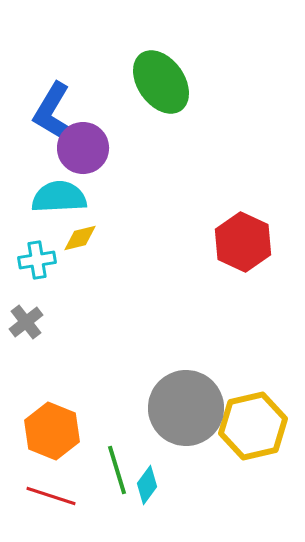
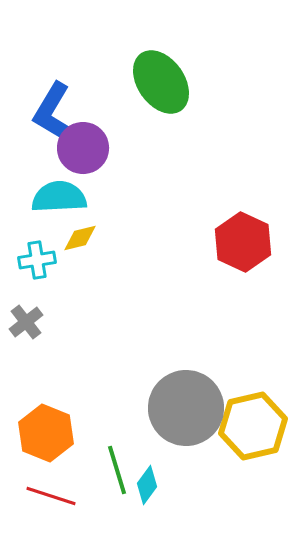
orange hexagon: moved 6 px left, 2 px down
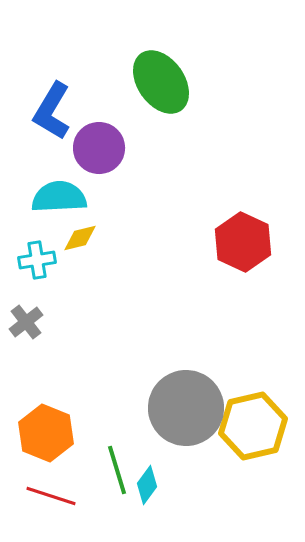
purple circle: moved 16 px right
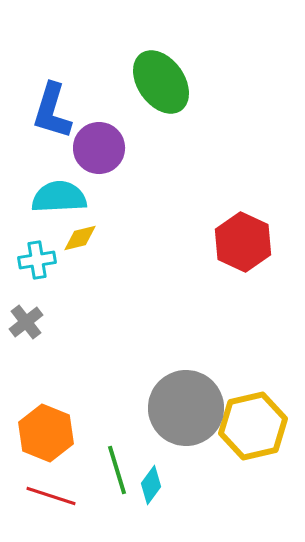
blue L-shape: rotated 14 degrees counterclockwise
cyan diamond: moved 4 px right
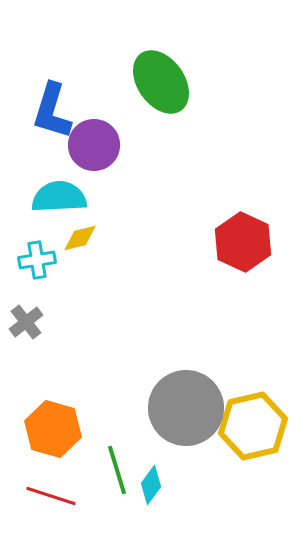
purple circle: moved 5 px left, 3 px up
orange hexagon: moved 7 px right, 4 px up; rotated 6 degrees counterclockwise
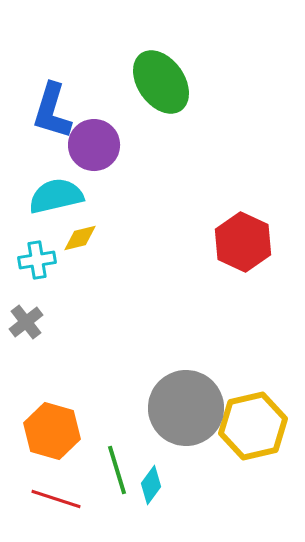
cyan semicircle: moved 3 px left, 1 px up; rotated 10 degrees counterclockwise
orange hexagon: moved 1 px left, 2 px down
red line: moved 5 px right, 3 px down
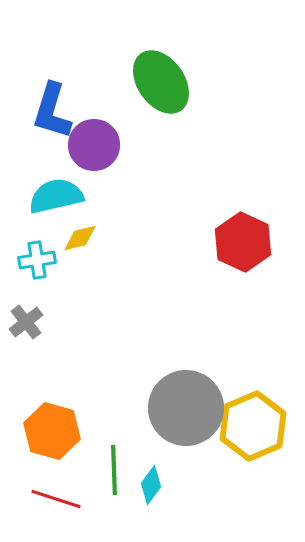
yellow hexagon: rotated 10 degrees counterclockwise
green line: moved 3 px left; rotated 15 degrees clockwise
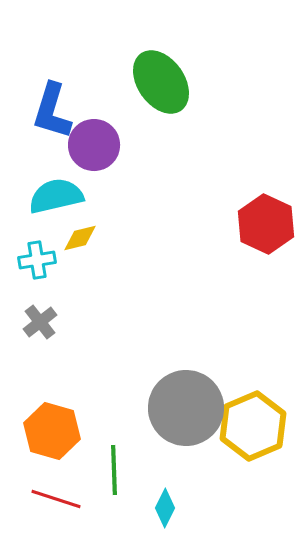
red hexagon: moved 23 px right, 18 px up
gray cross: moved 14 px right
cyan diamond: moved 14 px right, 23 px down; rotated 9 degrees counterclockwise
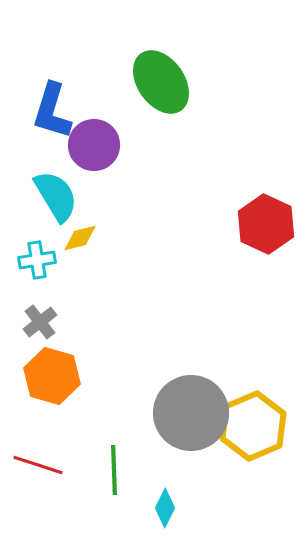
cyan semicircle: rotated 72 degrees clockwise
gray circle: moved 5 px right, 5 px down
orange hexagon: moved 55 px up
red line: moved 18 px left, 34 px up
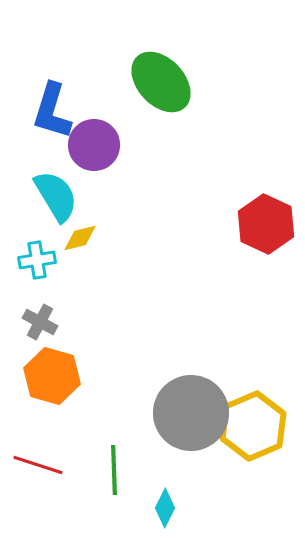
green ellipse: rotated 8 degrees counterclockwise
gray cross: rotated 24 degrees counterclockwise
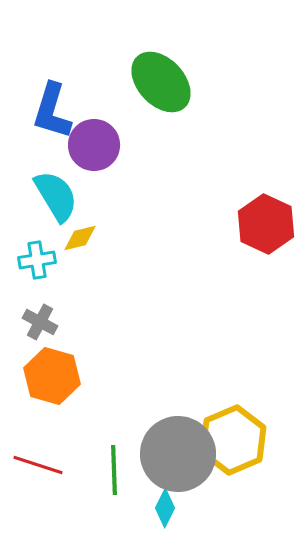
gray circle: moved 13 px left, 41 px down
yellow hexagon: moved 20 px left, 14 px down
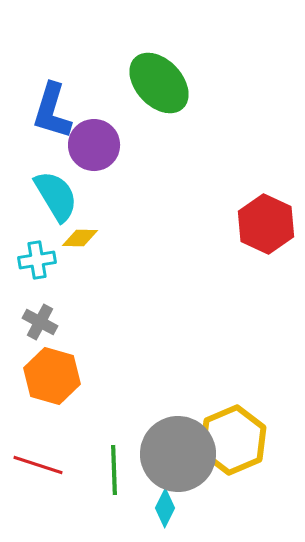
green ellipse: moved 2 px left, 1 px down
yellow diamond: rotated 15 degrees clockwise
